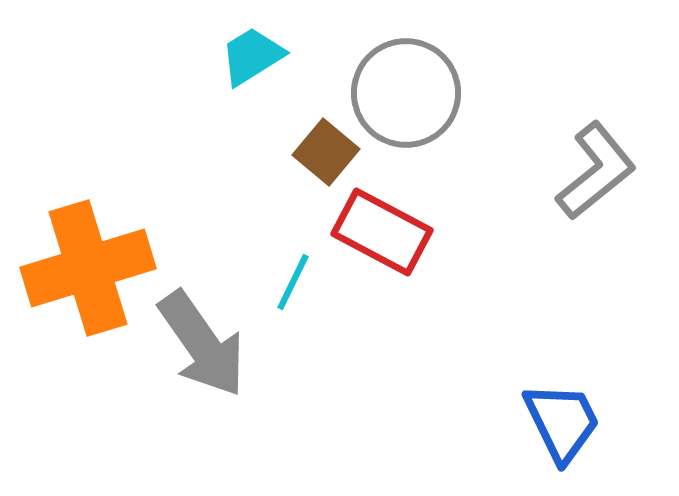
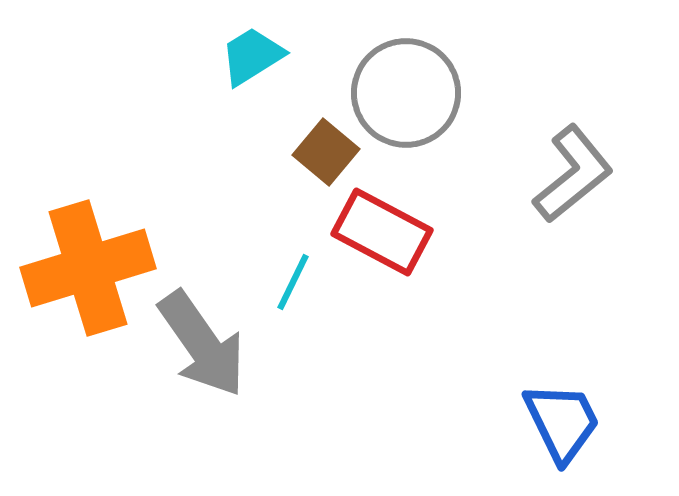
gray L-shape: moved 23 px left, 3 px down
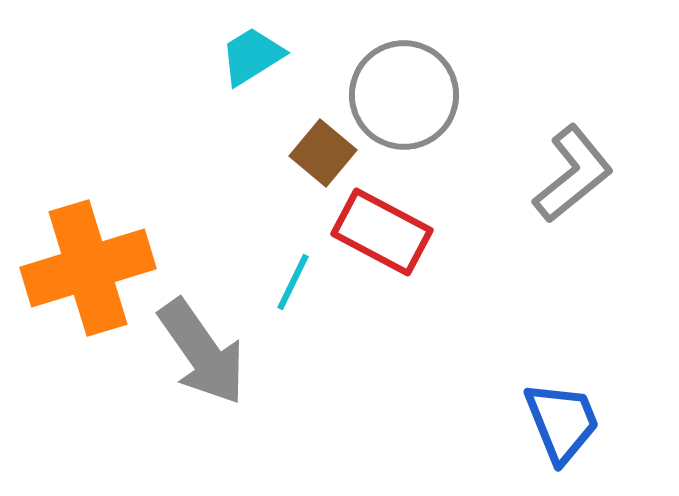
gray circle: moved 2 px left, 2 px down
brown square: moved 3 px left, 1 px down
gray arrow: moved 8 px down
blue trapezoid: rotated 4 degrees clockwise
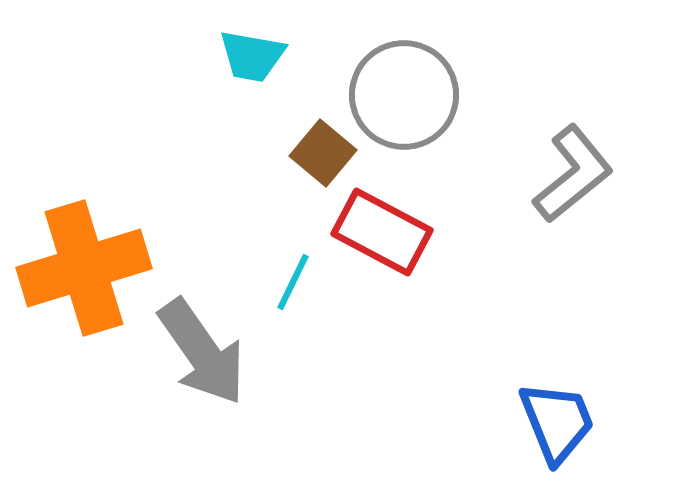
cyan trapezoid: rotated 138 degrees counterclockwise
orange cross: moved 4 px left
blue trapezoid: moved 5 px left
